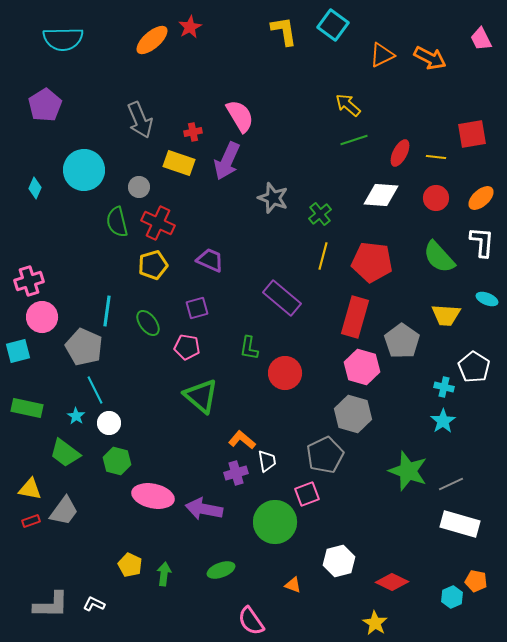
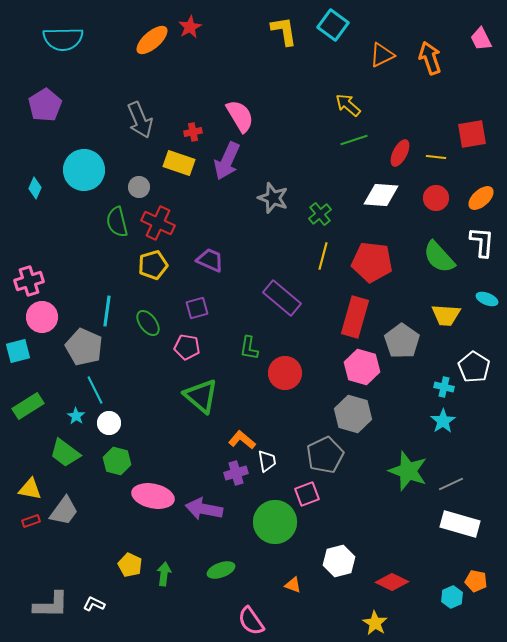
orange arrow at (430, 58): rotated 136 degrees counterclockwise
green rectangle at (27, 408): moved 1 px right, 2 px up; rotated 44 degrees counterclockwise
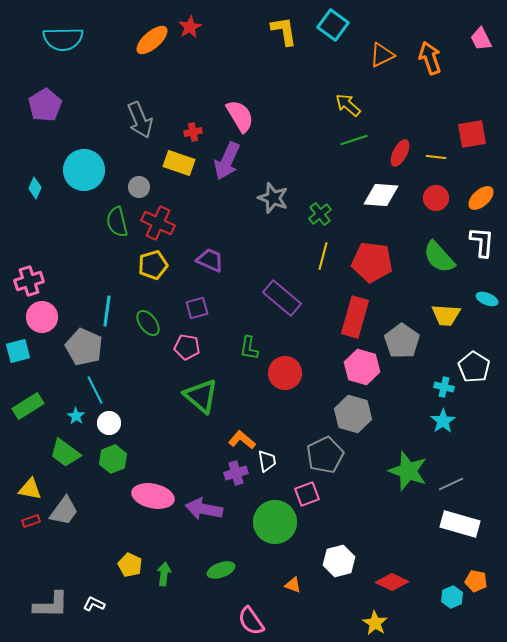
green hexagon at (117, 461): moved 4 px left, 2 px up; rotated 24 degrees clockwise
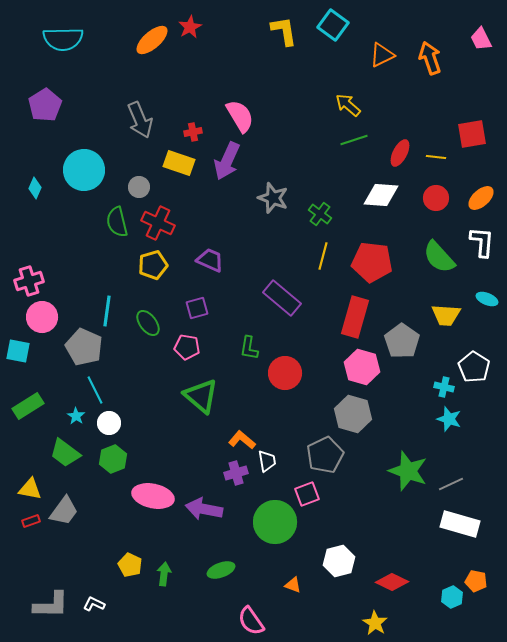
green cross at (320, 214): rotated 15 degrees counterclockwise
cyan square at (18, 351): rotated 25 degrees clockwise
cyan star at (443, 421): moved 6 px right, 2 px up; rotated 20 degrees counterclockwise
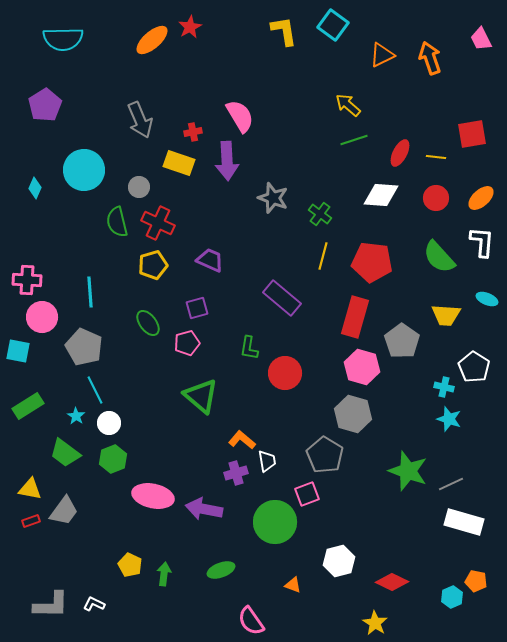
purple arrow at (227, 161): rotated 27 degrees counterclockwise
pink cross at (29, 281): moved 2 px left, 1 px up; rotated 20 degrees clockwise
cyan line at (107, 311): moved 17 px left, 19 px up; rotated 12 degrees counterclockwise
pink pentagon at (187, 347): moved 4 px up; rotated 25 degrees counterclockwise
gray pentagon at (325, 455): rotated 15 degrees counterclockwise
white rectangle at (460, 524): moved 4 px right, 2 px up
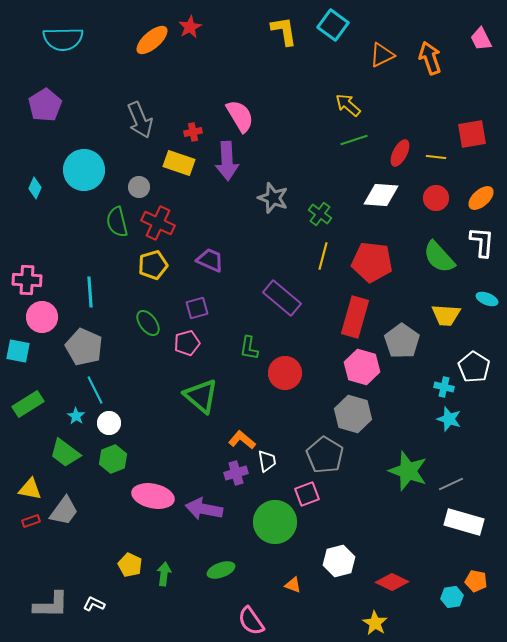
green rectangle at (28, 406): moved 2 px up
cyan hexagon at (452, 597): rotated 15 degrees clockwise
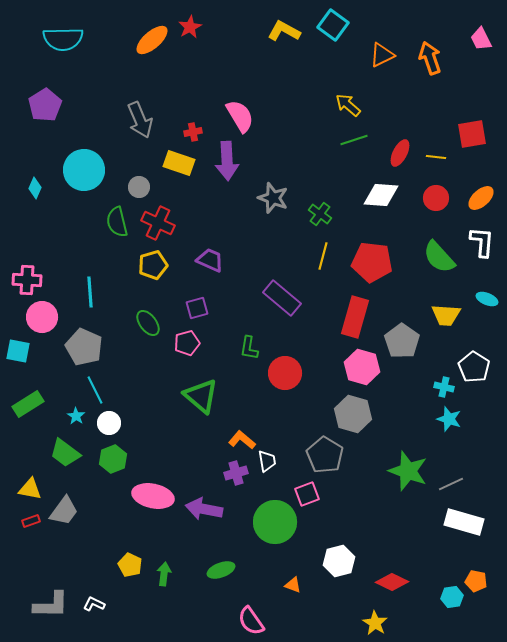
yellow L-shape at (284, 31): rotated 52 degrees counterclockwise
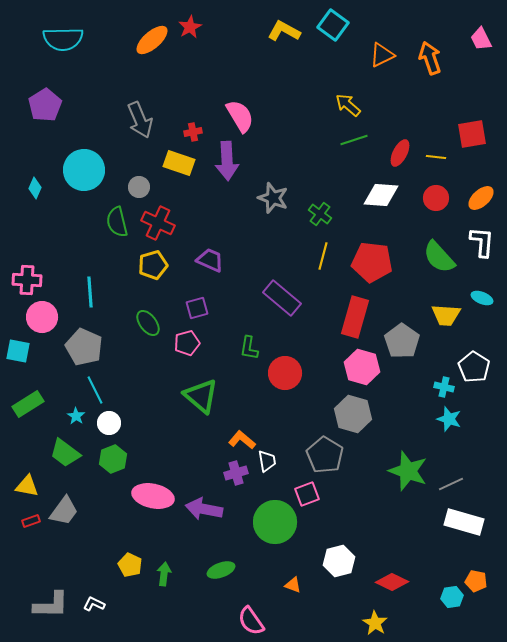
cyan ellipse at (487, 299): moved 5 px left, 1 px up
yellow triangle at (30, 489): moved 3 px left, 3 px up
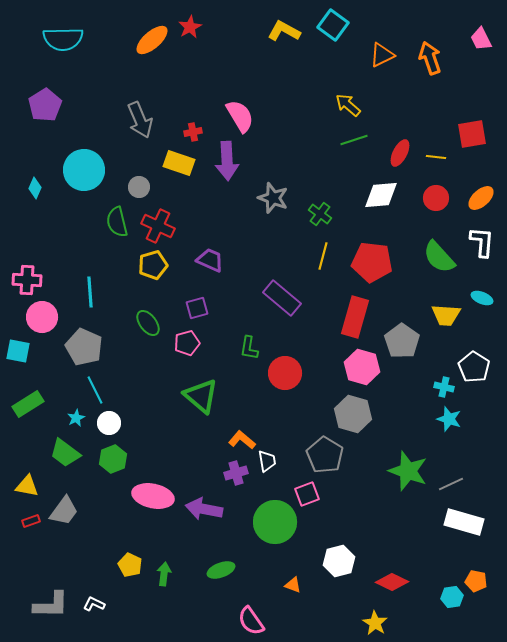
white diamond at (381, 195): rotated 9 degrees counterclockwise
red cross at (158, 223): moved 3 px down
cyan star at (76, 416): moved 2 px down; rotated 12 degrees clockwise
